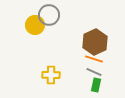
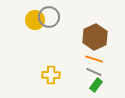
gray circle: moved 2 px down
yellow circle: moved 5 px up
brown hexagon: moved 5 px up
green rectangle: rotated 24 degrees clockwise
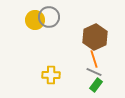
orange line: rotated 54 degrees clockwise
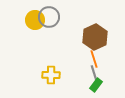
gray line: moved 1 px down; rotated 49 degrees clockwise
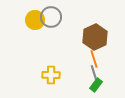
gray circle: moved 2 px right
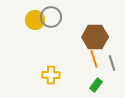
brown hexagon: rotated 25 degrees clockwise
gray line: moved 18 px right, 10 px up
